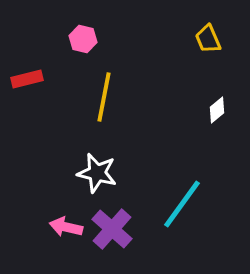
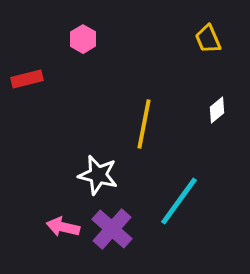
pink hexagon: rotated 16 degrees clockwise
yellow line: moved 40 px right, 27 px down
white star: moved 1 px right, 2 px down
cyan line: moved 3 px left, 3 px up
pink arrow: moved 3 px left
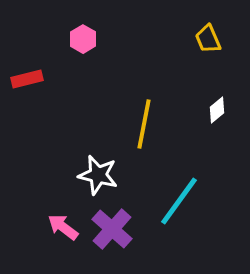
pink arrow: rotated 24 degrees clockwise
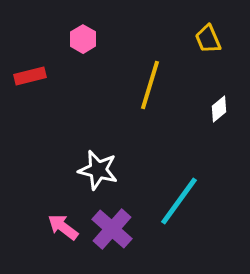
red rectangle: moved 3 px right, 3 px up
white diamond: moved 2 px right, 1 px up
yellow line: moved 6 px right, 39 px up; rotated 6 degrees clockwise
white star: moved 5 px up
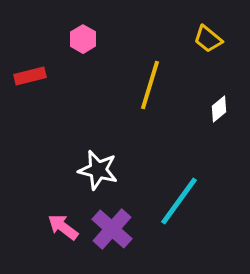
yellow trapezoid: rotated 28 degrees counterclockwise
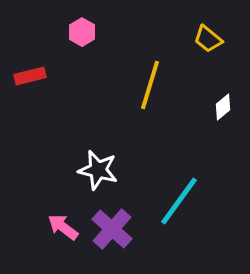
pink hexagon: moved 1 px left, 7 px up
white diamond: moved 4 px right, 2 px up
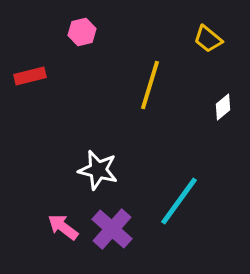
pink hexagon: rotated 16 degrees clockwise
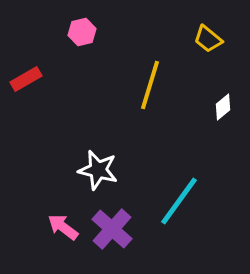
red rectangle: moved 4 px left, 3 px down; rotated 16 degrees counterclockwise
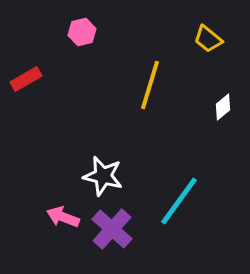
white star: moved 5 px right, 6 px down
pink arrow: moved 10 px up; rotated 16 degrees counterclockwise
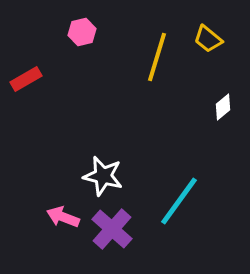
yellow line: moved 7 px right, 28 px up
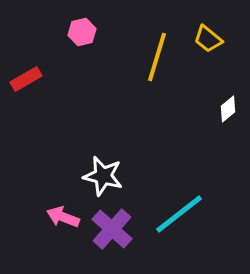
white diamond: moved 5 px right, 2 px down
cyan line: moved 13 px down; rotated 16 degrees clockwise
